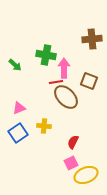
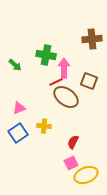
red line: rotated 16 degrees counterclockwise
brown ellipse: rotated 10 degrees counterclockwise
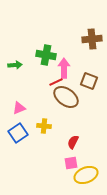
green arrow: rotated 48 degrees counterclockwise
pink square: rotated 16 degrees clockwise
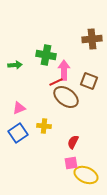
pink arrow: moved 2 px down
yellow ellipse: rotated 45 degrees clockwise
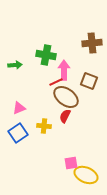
brown cross: moved 4 px down
red semicircle: moved 8 px left, 26 px up
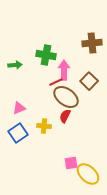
brown square: rotated 24 degrees clockwise
yellow ellipse: moved 2 px right, 1 px up; rotated 20 degrees clockwise
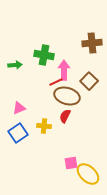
green cross: moved 2 px left
brown ellipse: moved 1 px right, 1 px up; rotated 20 degrees counterclockwise
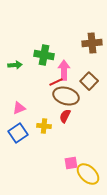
brown ellipse: moved 1 px left
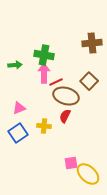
pink arrow: moved 20 px left, 3 px down
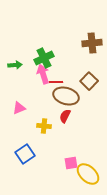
green cross: moved 3 px down; rotated 36 degrees counterclockwise
pink arrow: moved 1 px left, 1 px down; rotated 18 degrees counterclockwise
red line: rotated 24 degrees clockwise
blue square: moved 7 px right, 21 px down
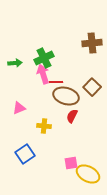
green arrow: moved 2 px up
brown square: moved 3 px right, 6 px down
red semicircle: moved 7 px right
yellow ellipse: rotated 15 degrees counterclockwise
